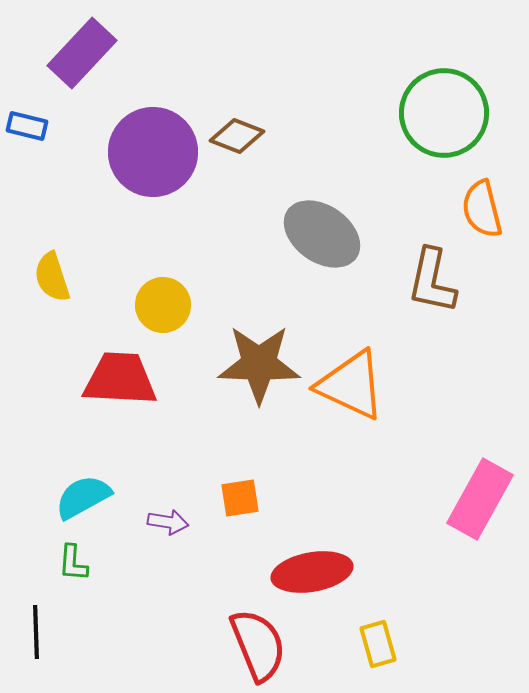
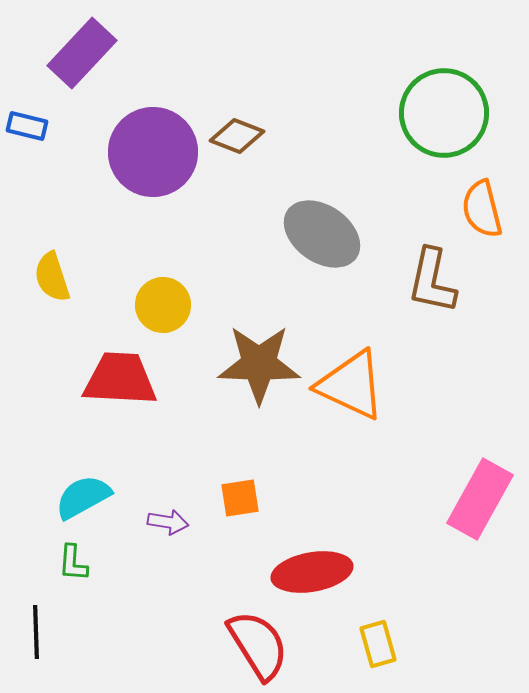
red semicircle: rotated 10 degrees counterclockwise
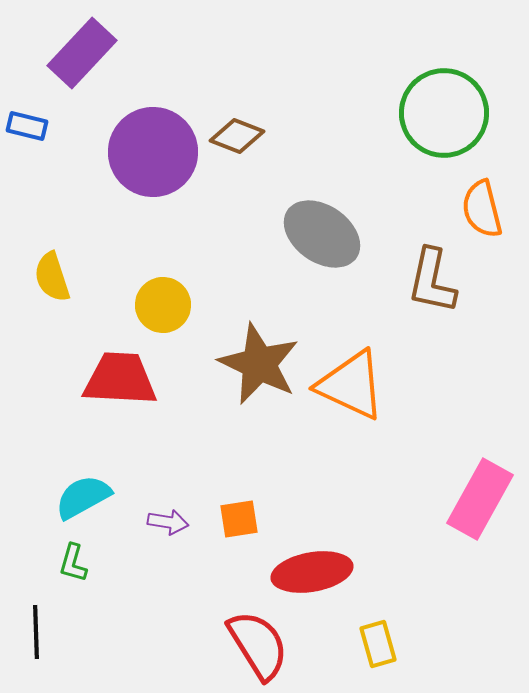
brown star: rotated 24 degrees clockwise
orange square: moved 1 px left, 21 px down
green L-shape: rotated 12 degrees clockwise
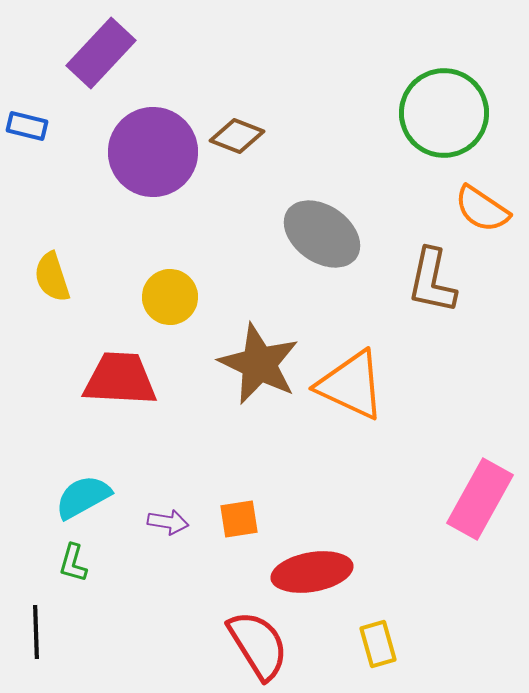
purple rectangle: moved 19 px right
orange semicircle: rotated 42 degrees counterclockwise
yellow circle: moved 7 px right, 8 px up
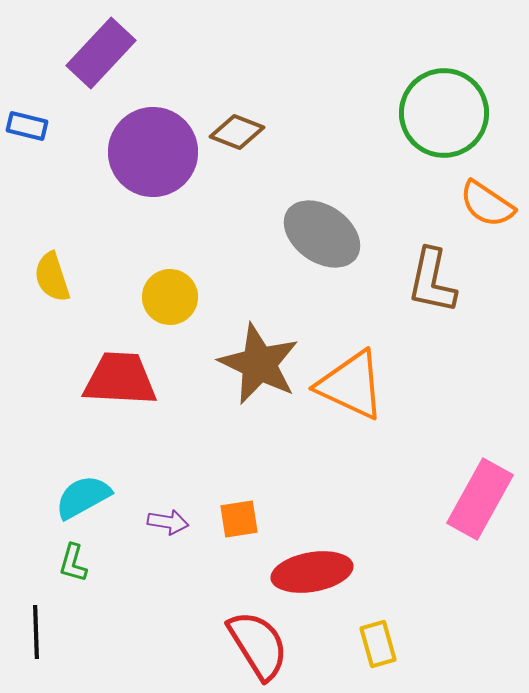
brown diamond: moved 4 px up
orange semicircle: moved 5 px right, 5 px up
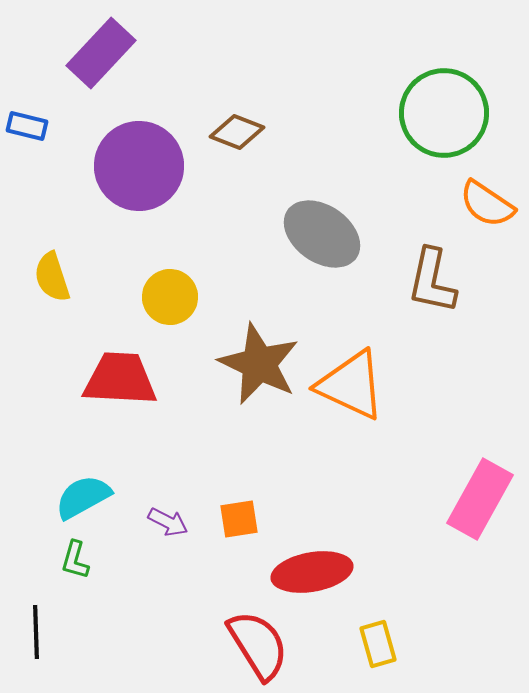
purple circle: moved 14 px left, 14 px down
purple arrow: rotated 18 degrees clockwise
green L-shape: moved 2 px right, 3 px up
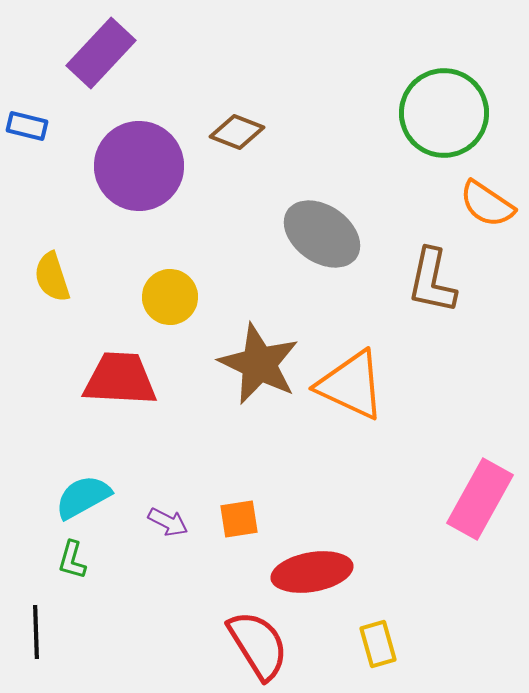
green L-shape: moved 3 px left
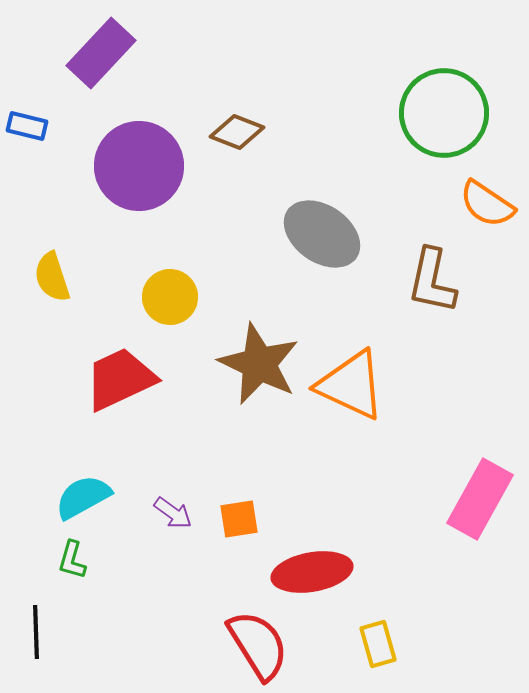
red trapezoid: rotated 28 degrees counterclockwise
purple arrow: moved 5 px right, 9 px up; rotated 9 degrees clockwise
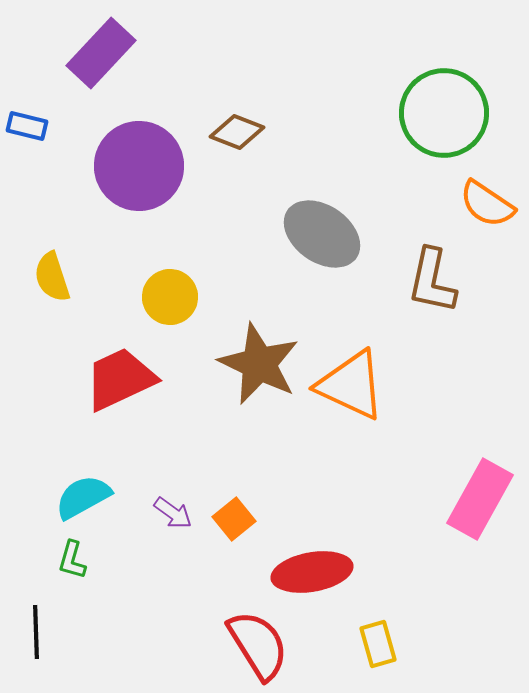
orange square: moved 5 px left; rotated 30 degrees counterclockwise
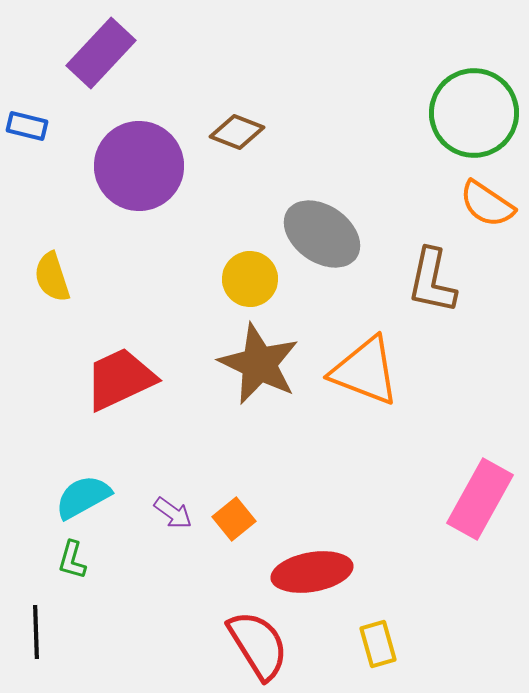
green circle: moved 30 px right
yellow circle: moved 80 px right, 18 px up
orange triangle: moved 14 px right, 14 px up; rotated 4 degrees counterclockwise
